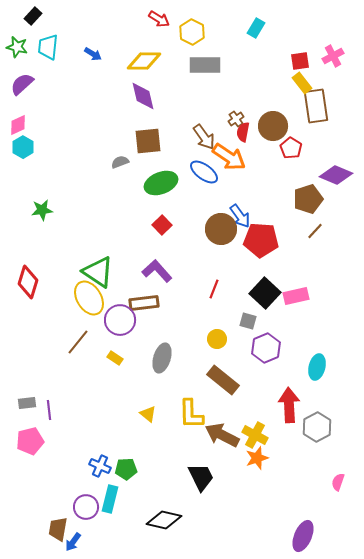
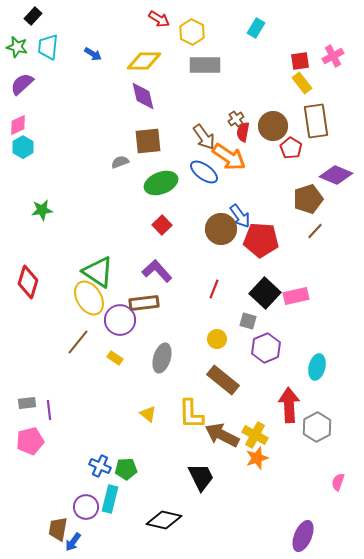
brown rectangle at (316, 106): moved 15 px down
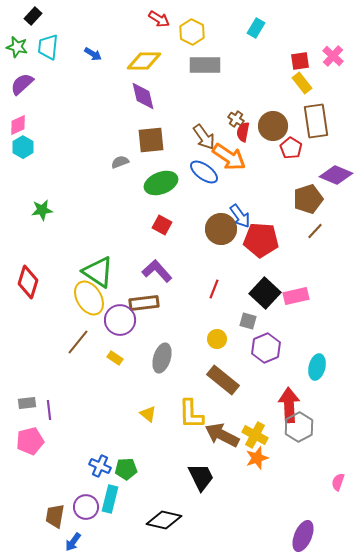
pink cross at (333, 56): rotated 20 degrees counterclockwise
brown cross at (236, 119): rotated 21 degrees counterclockwise
brown square at (148, 141): moved 3 px right, 1 px up
red square at (162, 225): rotated 18 degrees counterclockwise
gray hexagon at (317, 427): moved 18 px left
brown trapezoid at (58, 529): moved 3 px left, 13 px up
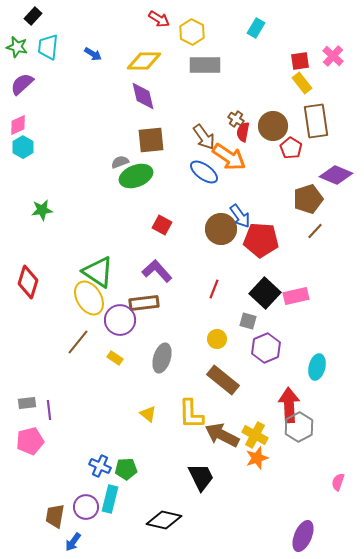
green ellipse at (161, 183): moved 25 px left, 7 px up
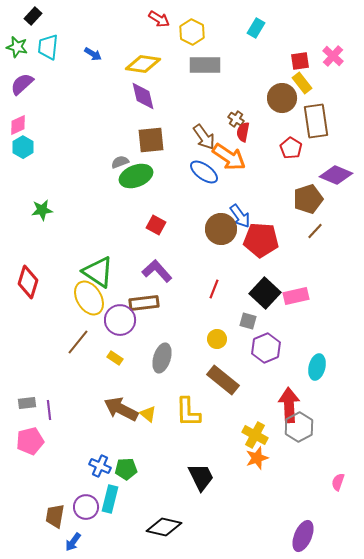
yellow diamond at (144, 61): moved 1 px left, 3 px down; rotated 8 degrees clockwise
brown circle at (273, 126): moved 9 px right, 28 px up
red square at (162, 225): moved 6 px left
yellow L-shape at (191, 414): moved 3 px left, 2 px up
brown arrow at (222, 435): moved 101 px left, 26 px up
black diamond at (164, 520): moved 7 px down
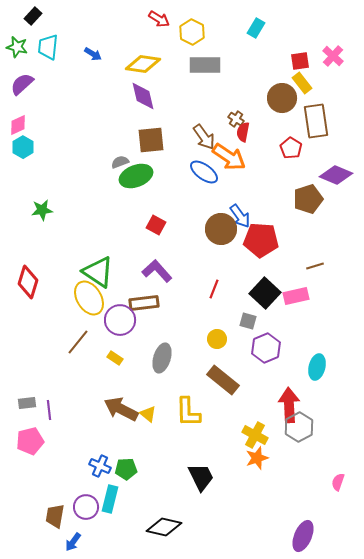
brown line at (315, 231): moved 35 px down; rotated 30 degrees clockwise
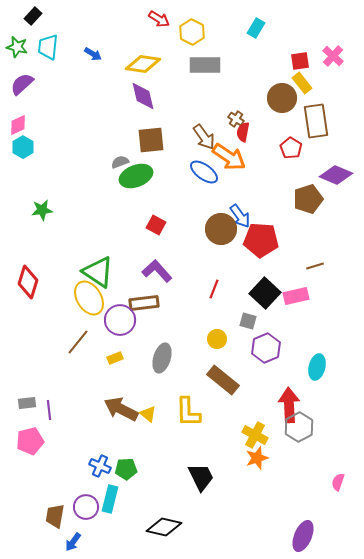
yellow rectangle at (115, 358): rotated 56 degrees counterclockwise
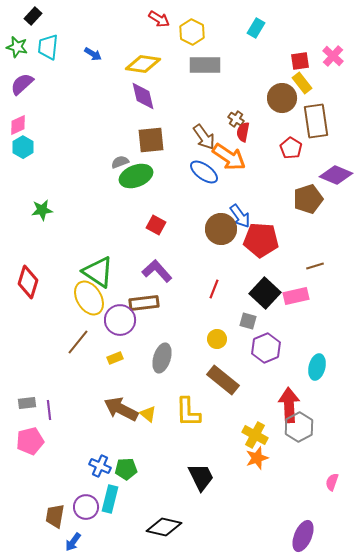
pink semicircle at (338, 482): moved 6 px left
